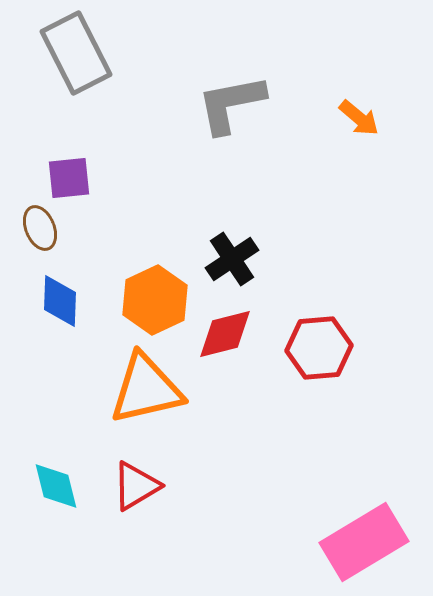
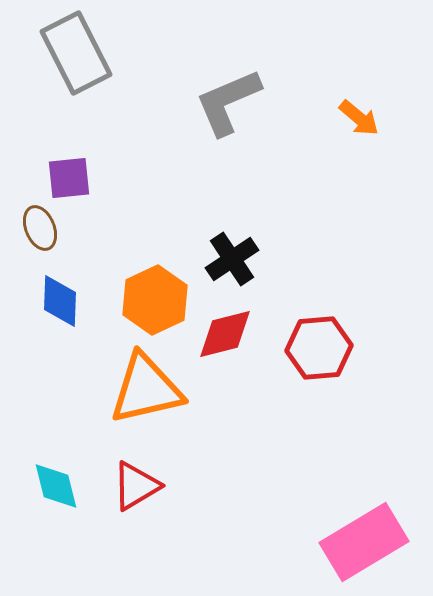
gray L-shape: moved 3 px left, 2 px up; rotated 12 degrees counterclockwise
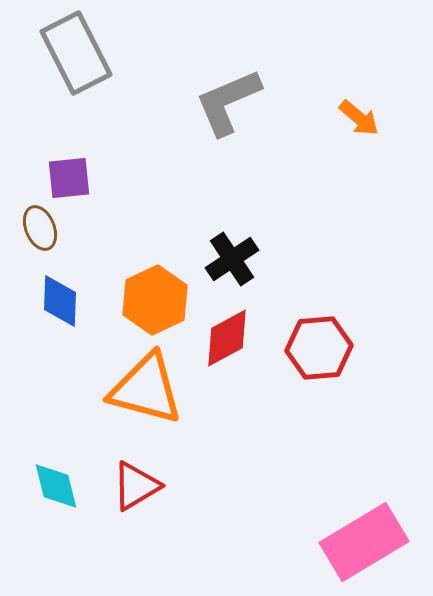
red diamond: moved 2 px right, 4 px down; rotated 14 degrees counterclockwise
orange triangle: rotated 28 degrees clockwise
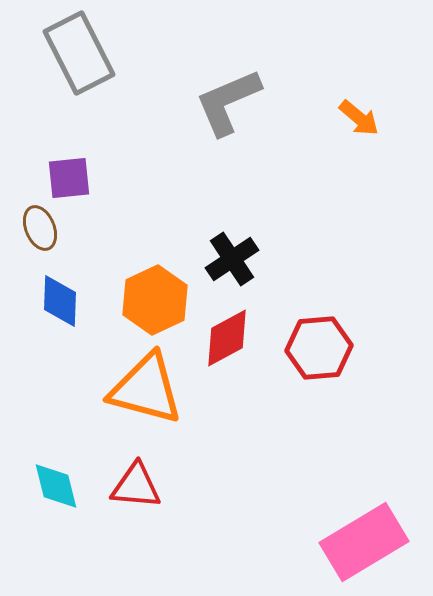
gray rectangle: moved 3 px right
red triangle: rotated 36 degrees clockwise
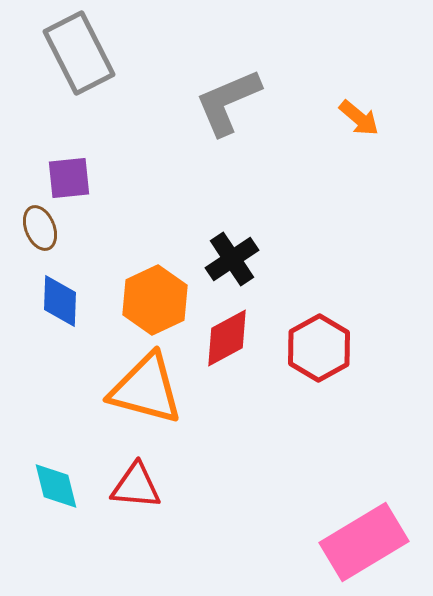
red hexagon: rotated 24 degrees counterclockwise
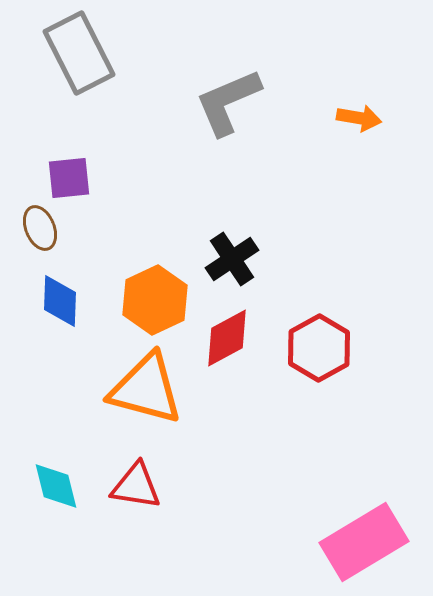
orange arrow: rotated 30 degrees counterclockwise
red triangle: rotated 4 degrees clockwise
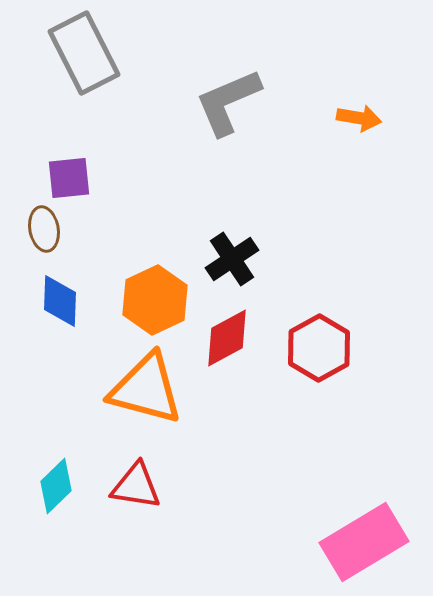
gray rectangle: moved 5 px right
brown ellipse: moved 4 px right, 1 px down; rotated 12 degrees clockwise
cyan diamond: rotated 60 degrees clockwise
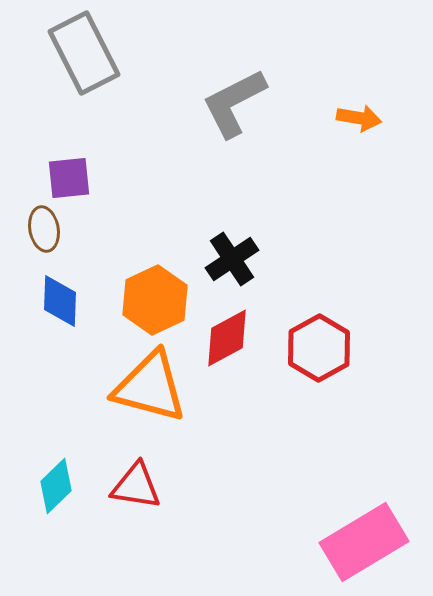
gray L-shape: moved 6 px right, 1 px down; rotated 4 degrees counterclockwise
orange triangle: moved 4 px right, 2 px up
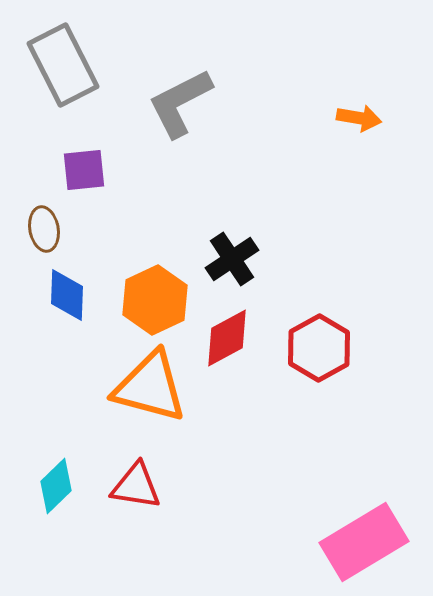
gray rectangle: moved 21 px left, 12 px down
gray L-shape: moved 54 px left
purple square: moved 15 px right, 8 px up
blue diamond: moved 7 px right, 6 px up
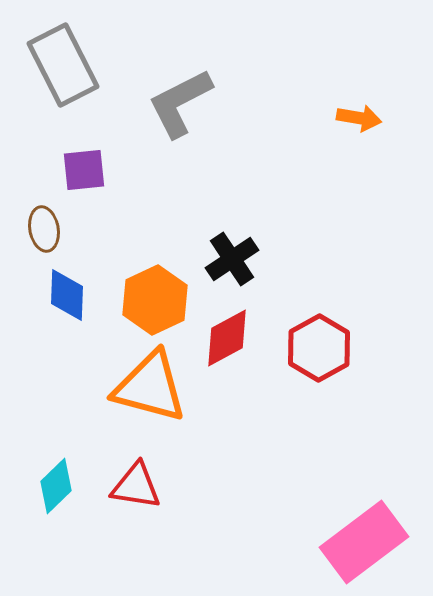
pink rectangle: rotated 6 degrees counterclockwise
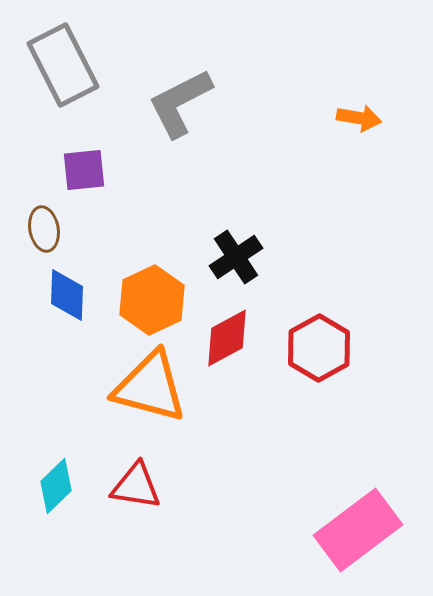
black cross: moved 4 px right, 2 px up
orange hexagon: moved 3 px left
pink rectangle: moved 6 px left, 12 px up
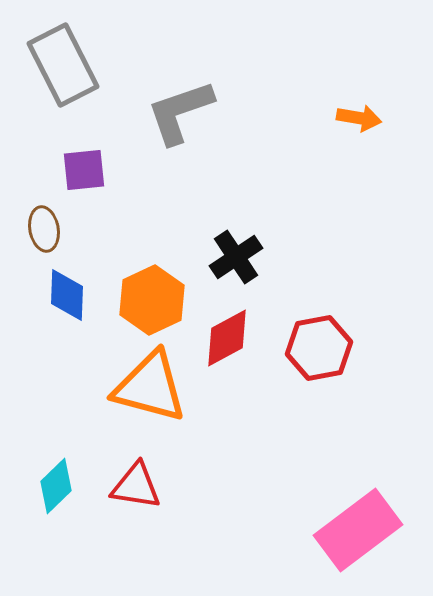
gray L-shape: moved 9 px down; rotated 8 degrees clockwise
red hexagon: rotated 18 degrees clockwise
